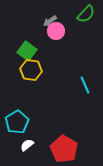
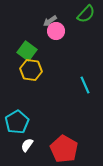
white semicircle: rotated 16 degrees counterclockwise
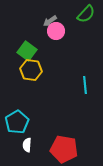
cyan line: rotated 18 degrees clockwise
white semicircle: rotated 32 degrees counterclockwise
red pentagon: rotated 20 degrees counterclockwise
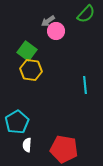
gray arrow: moved 2 px left
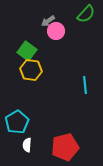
red pentagon: moved 1 px right, 2 px up; rotated 24 degrees counterclockwise
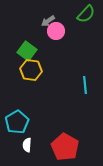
red pentagon: rotated 28 degrees counterclockwise
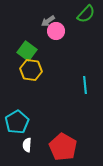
red pentagon: moved 2 px left
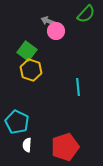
gray arrow: rotated 56 degrees clockwise
yellow hexagon: rotated 10 degrees clockwise
cyan line: moved 7 px left, 2 px down
cyan pentagon: rotated 15 degrees counterclockwise
red pentagon: moved 2 px right; rotated 24 degrees clockwise
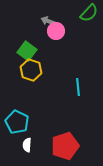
green semicircle: moved 3 px right, 1 px up
red pentagon: moved 1 px up
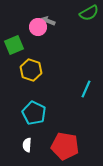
green semicircle: rotated 18 degrees clockwise
pink circle: moved 18 px left, 4 px up
green square: moved 13 px left, 6 px up; rotated 30 degrees clockwise
cyan line: moved 8 px right, 2 px down; rotated 30 degrees clockwise
cyan pentagon: moved 17 px right, 9 px up
red pentagon: rotated 28 degrees clockwise
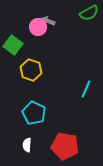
green square: moved 1 px left; rotated 30 degrees counterclockwise
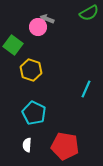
gray arrow: moved 1 px left, 2 px up
